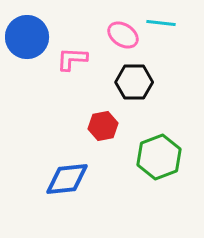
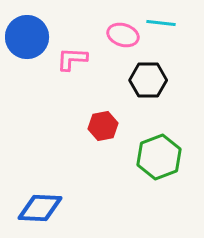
pink ellipse: rotated 16 degrees counterclockwise
black hexagon: moved 14 px right, 2 px up
blue diamond: moved 27 px left, 29 px down; rotated 9 degrees clockwise
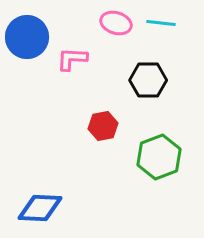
pink ellipse: moved 7 px left, 12 px up
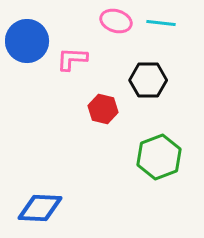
pink ellipse: moved 2 px up
blue circle: moved 4 px down
red hexagon: moved 17 px up; rotated 24 degrees clockwise
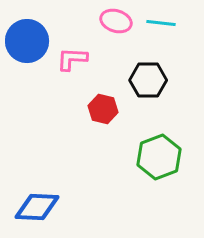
blue diamond: moved 3 px left, 1 px up
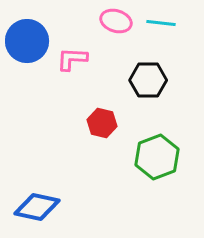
red hexagon: moved 1 px left, 14 px down
green hexagon: moved 2 px left
blue diamond: rotated 9 degrees clockwise
